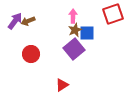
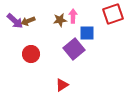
purple arrow: rotated 96 degrees clockwise
brown star: moved 15 px left, 10 px up; rotated 16 degrees clockwise
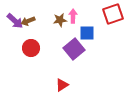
red circle: moved 6 px up
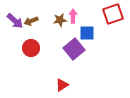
brown arrow: moved 3 px right
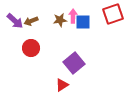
blue square: moved 4 px left, 11 px up
purple square: moved 14 px down
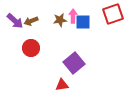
red triangle: rotated 24 degrees clockwise
